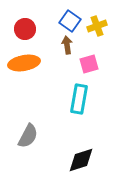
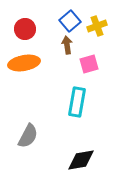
blue square: rotated 15 degrees clockwise
cyan rectangle: moved 2 px left, 3 px down
black diamond: rotated 8 degrees clockwise
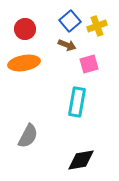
brown arrow: rotated 120 degrees clockwise
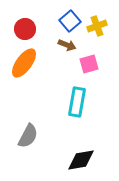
orange ellipse: rotated 44 degrees counterclockwise
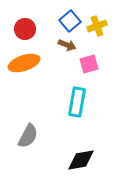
orange ellipse: rotated 36 degrees clockwise
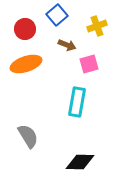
blue square: moved 13 px left, 6 px up
orange ellipse: moved 2 px right, 1 px down
gray semicircle: rotated 60 degrees counterclockwise
black diamond: moved 1 px left, 2 px down; rotated 12 degrees clockwise
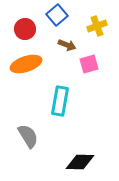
cyan rectangle: moved 17 px left, 1 px up
